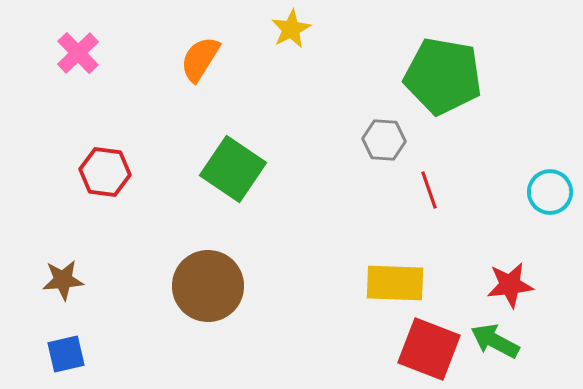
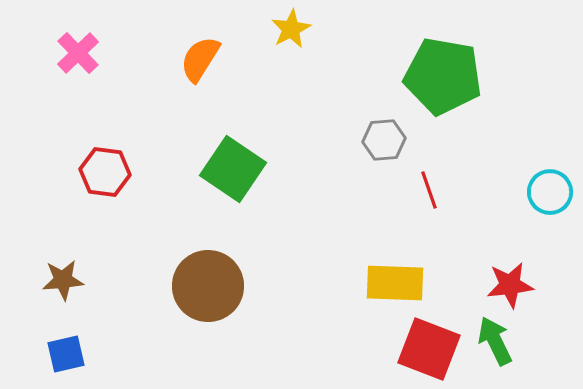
gray hexagon: rotated 9 degrees counterclockwise
green arrow: rotated 36 degrees clockwise
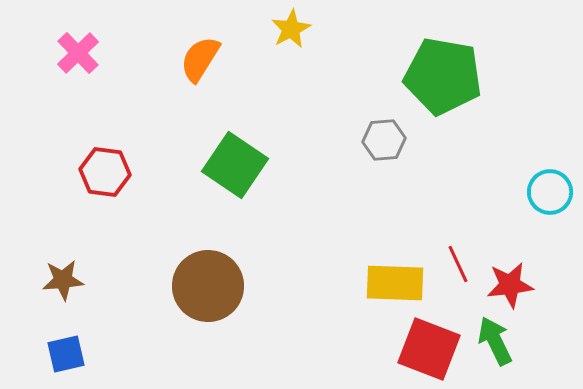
green square: moved 2 px right, 4 px up
red line: moved 29 px right, 74 px down; rotated 6 degrees counterclockwise
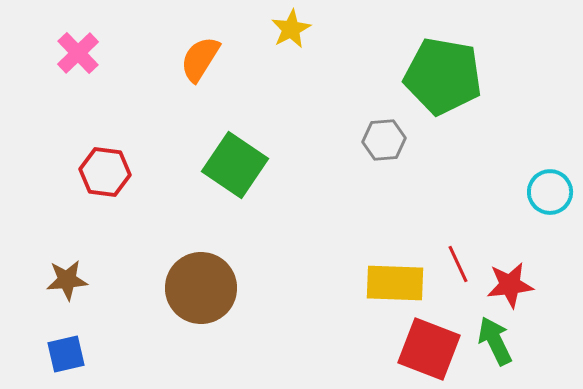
brown star: moved 4 px right
brown circle: moved 7 px left, 2 px down
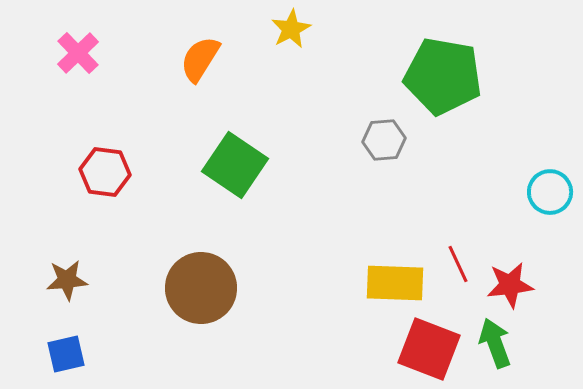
green arrow: moved 2 px down; rotated 6 degrees clockwise
